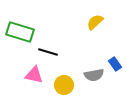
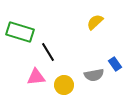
black line: rotated 42 degrees clockwise
pink triangle: moved 2 px right, 2 px down; rotated 18 degrees counterclockwise
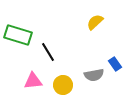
green rectangle: moved 2 px left, 3 px down
pink triangle: moved 3 px left, 4 px down
yellow circle: moved 1 px left
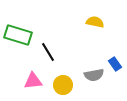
yellow semicircle: rotated 54 degrees clockwise
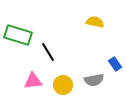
gray semicircle: moved 5 px down
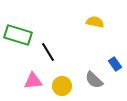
gray semicircle: rotated 54 degrees clockwise
yellow circle: moved 1 px left, 1 px down
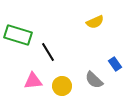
yellow semicircle: rotated 144 degrees clockwise
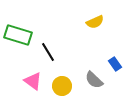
pink triangle: rotated 42 degrees clockwise
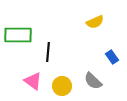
green rectangle: rotated 16 degrees counterclockwise
black line: rotated 36 degrees clockwise
blue rectangle: moved 3 px left, 7 px up
gray semicircle: moved 1 px left, 1 px down
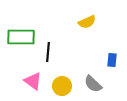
yellow semicircle: moved 8 px left
green rectangle: moved 3 px right, 2 px down
blue rectangle: moved 3 px down; rotated 40 degrees clockwise
gray semicircle: moved 3 px down
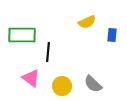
green rectangle: moved 1 px right, 2 px up
blue rectangle: moved 25 px up
pink triangle: moved 2 px left, 3 px up
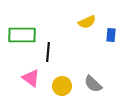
blue rectangle: moved 1 px left
